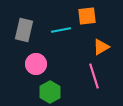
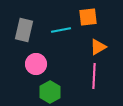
orange square: moved 1 px right, 1 px down
orange triangle: moved 3 px left
pink line: rotated 20 degrees clockwise
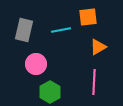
pink line: moved 6 px down
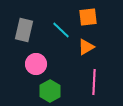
cyan line: rotated 54 degrees clockwise
orange triangle: moved 12 px left
green hexagon: moved 1 px up
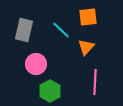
orange triangle: rotated 18 degrees counterclockwise
pink line: moved 1 px right
